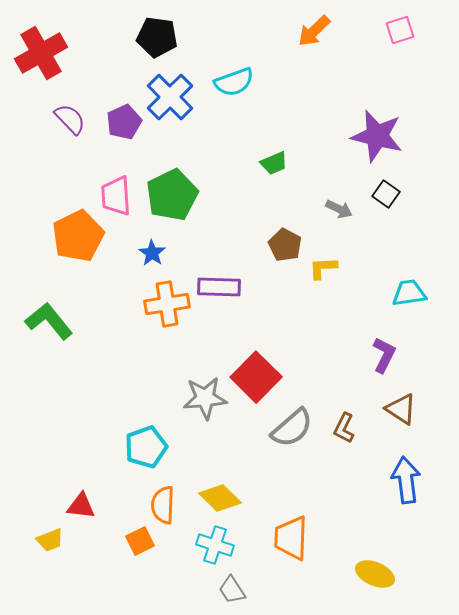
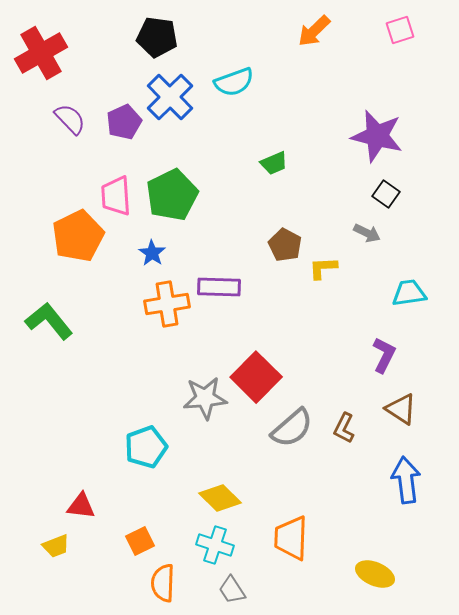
gray arrow: moved 28 px right, 24 px down
orange semicircle: moved 78 px down
yellow trapezoid: moved 6 px right, 6 px down
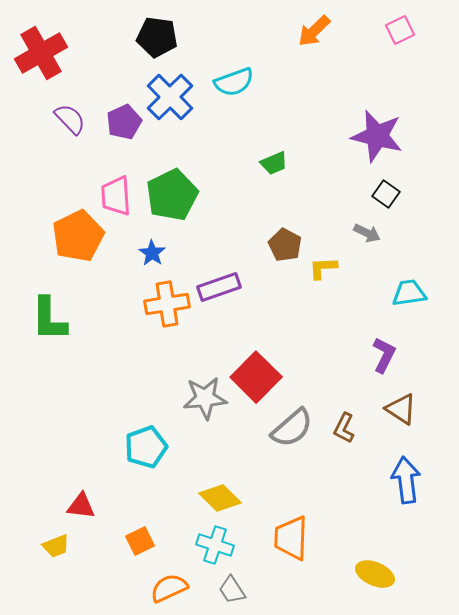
pink square: rotated 8 degrees counterclockwise
purple rectangle: rotated 21 degrees counterclockwise
green L-shape: moved 2 px up; rotated 141 degrees counterclockwise
orange semicircle: moved 6 px right, 5 px down; rotated 63 degrees clockwise
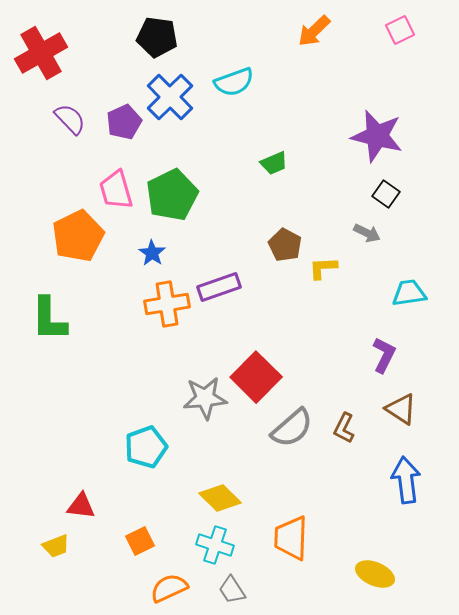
pink trapezoid: moved 6 px up; rotated 12 degrees counterclockwise
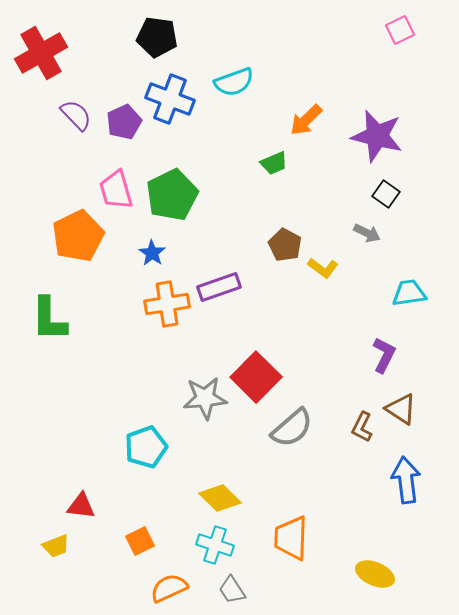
orange arrow: moved 8 px left, 89 px down
blue cross: moved 2 px down; rotated 24 degrees counterclockwise
purple semicircle: moved 6 px right, 4 px up
yellow L-shape: rotated 140 degrees counterclockwise
brown L-shape: moved 18 px right, 1 px up
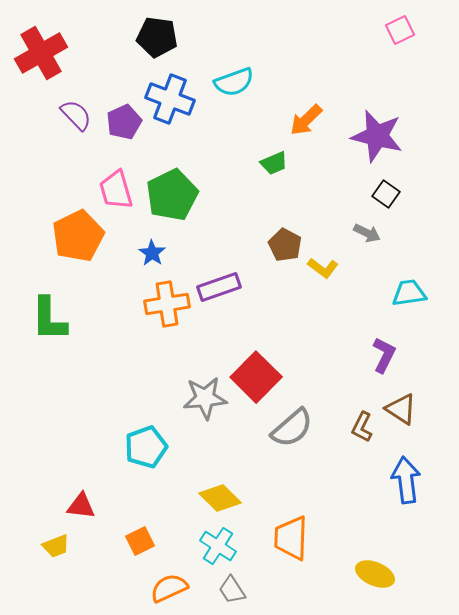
cyan cross: moved 3 px right, 1 px down; rotated 15 degrees clockwise
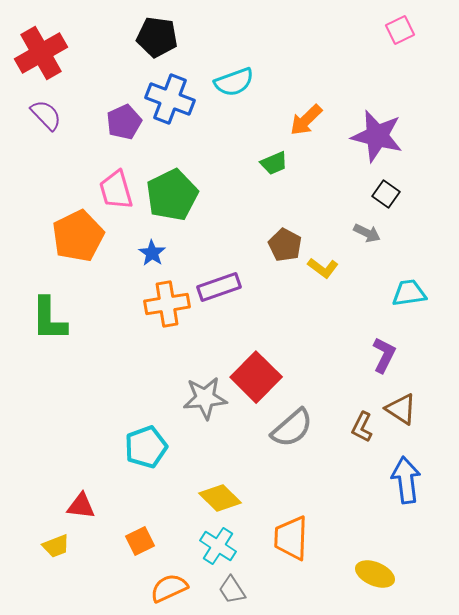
purple semicircle: moved 30 px left
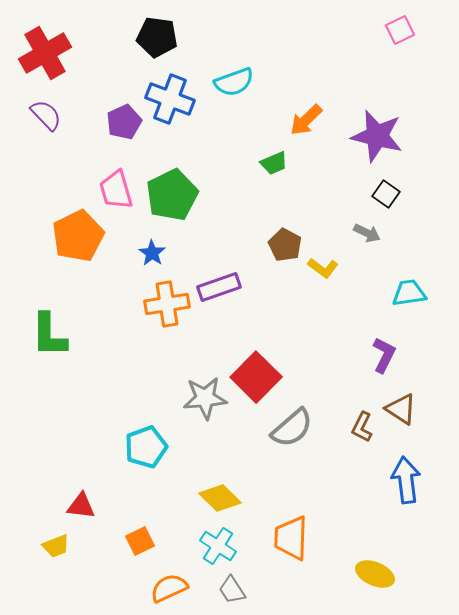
red cross: moved 4 px right
green L-shape: moved 16 px down
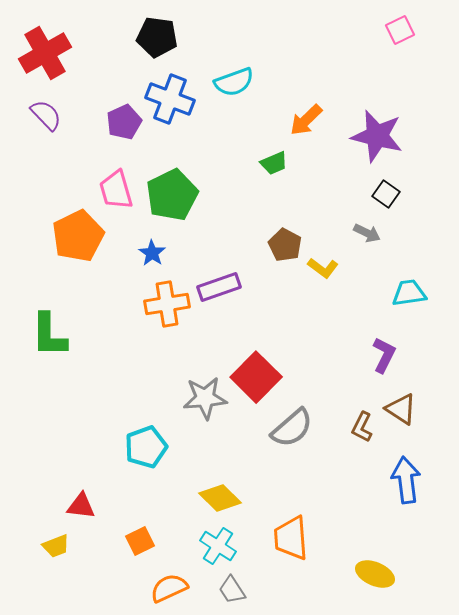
orange trapezoid: rotated 6 degrees counterclockwise
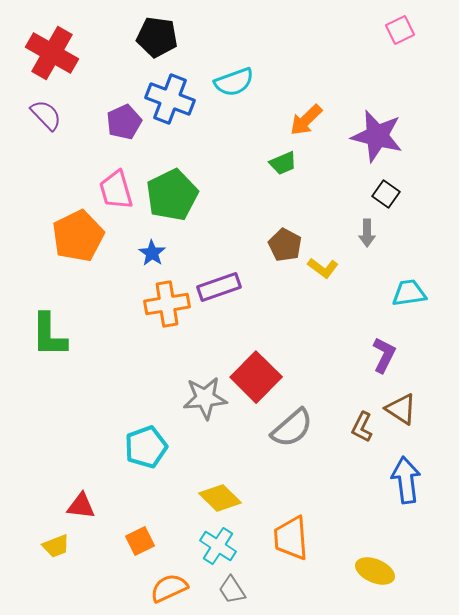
red cross: moved 7 px right; rotated 30 degrees counterclockwise
green trapezoid: moved 9 px right
gray arrow: rotated 64 degrees clockwise
yellow ellipse: moved 3 px up
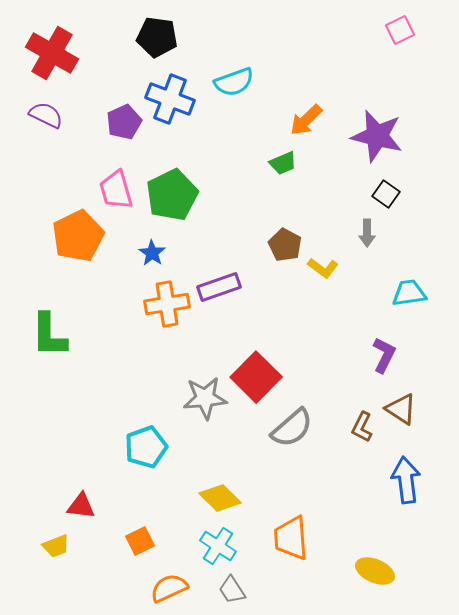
purple semicircle: rotated 20 degrees counterclockwise
